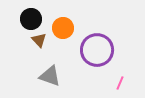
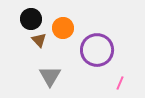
gray triangle: rotated 40 degrees clockwise
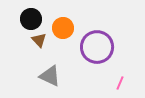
purple circle: moved 3 px up
gray triangle: rotated 35 degrees counterclockwise
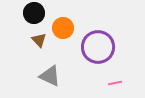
black circle: moved 3 px right, 6 px up
purple circle: moved 1 px right
pink line: moved 5 px left; rotated 56 degrees clockwise
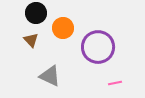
black circle: moved 2 px right
brown triangle: moved 8 px left
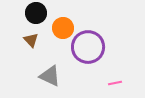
purple circle: moved 10 px left
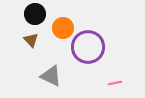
black circle: moved 1 px left, 1 px down
gray triangle: moved 1 px right
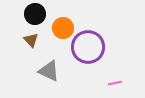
gray triangle: moved 2 px left, 5 px up
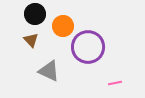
orange circle: moved 2 px up
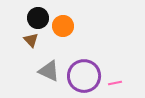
black circle: moved 3 px right, 4 px down
purple circle: moved 4 px left, 29 px down
